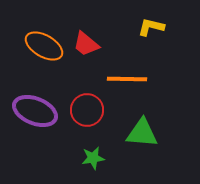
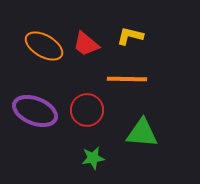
yellow L-shape: moved 21 px left, 9 px down
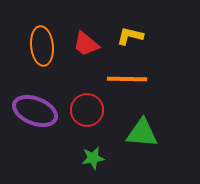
orange ellipse: moved 2 px left; rotated 54 degrees clockwise
